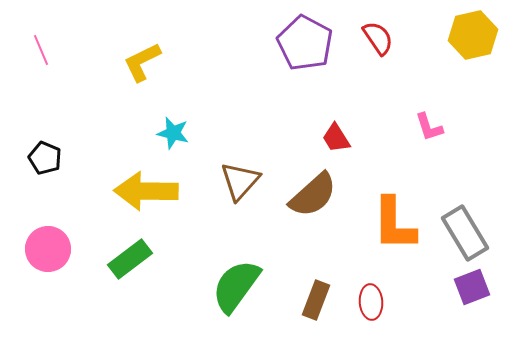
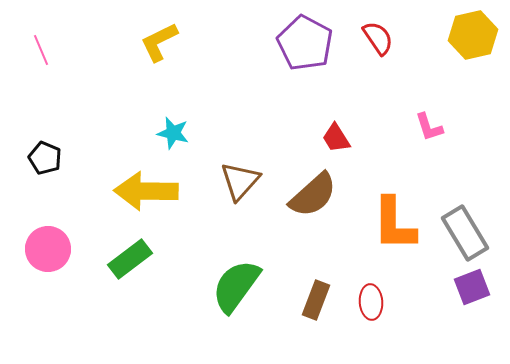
yellow L-shape: moved 17 px right, 20 px up
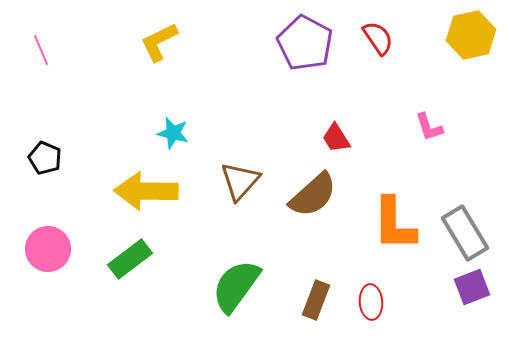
yellow hexagon: moved 2 px left
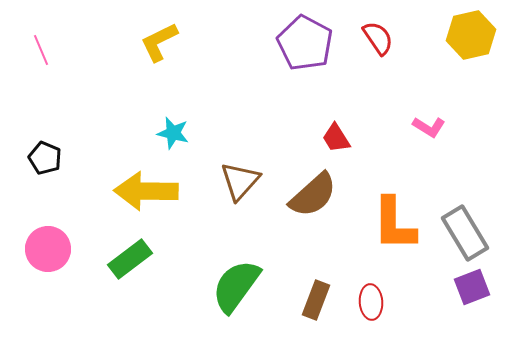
pink L-shape: rotated 40 degrees counterclockwise
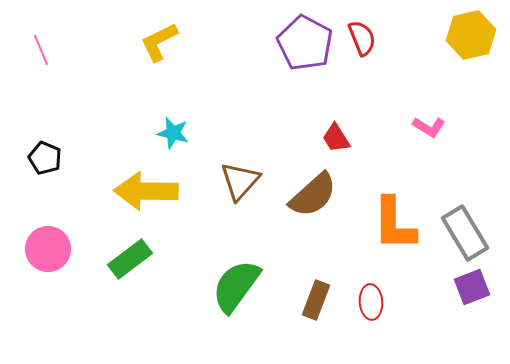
red semicircle: moved 16 px left; rotated 12 degrees clockwise
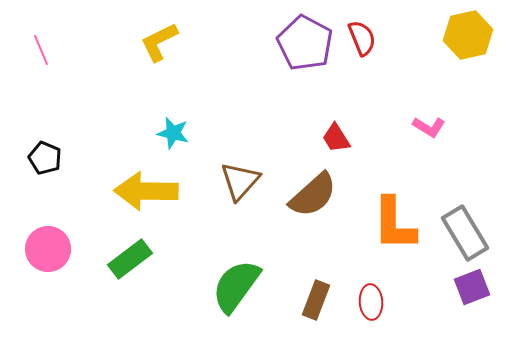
yellow hexagon: moved 3 px left
